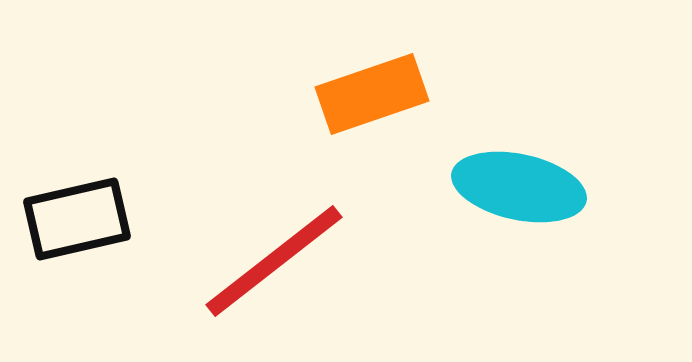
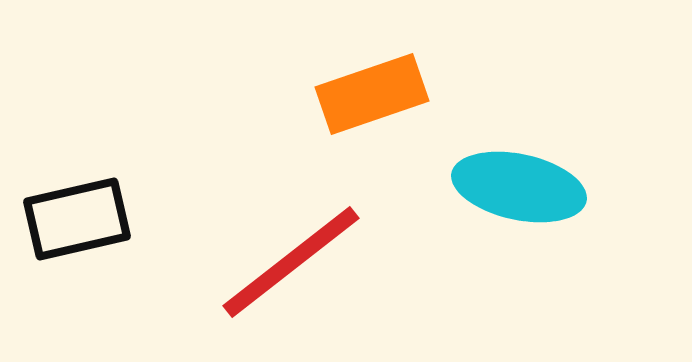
red line: moved 17 px right, 1 px down
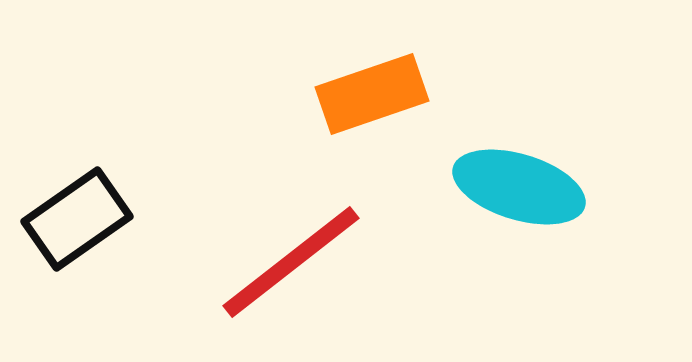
cyan ellipse: rotated 5 degrees clockwise
black rectangle: rotated 22 degrees counterclockwise
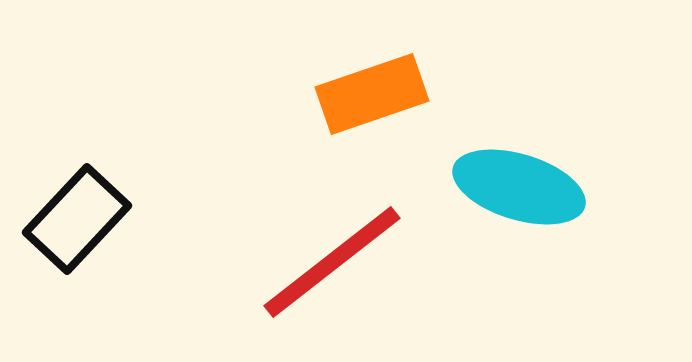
black rectangle: rotated 12 degrees counterclockwise
red line: moved 41 px right
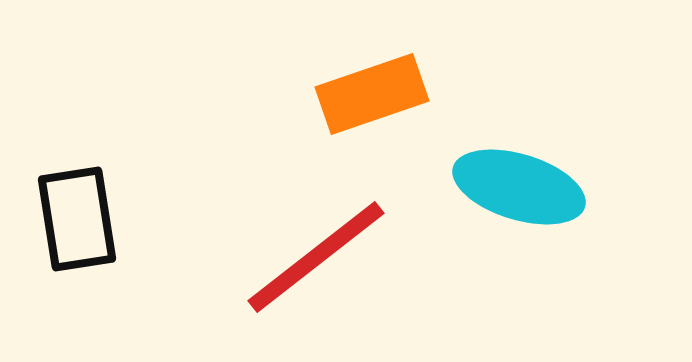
black rectangle: rotated 52 degrees counterclockwise
red line: moved 16 px left, 5 px up
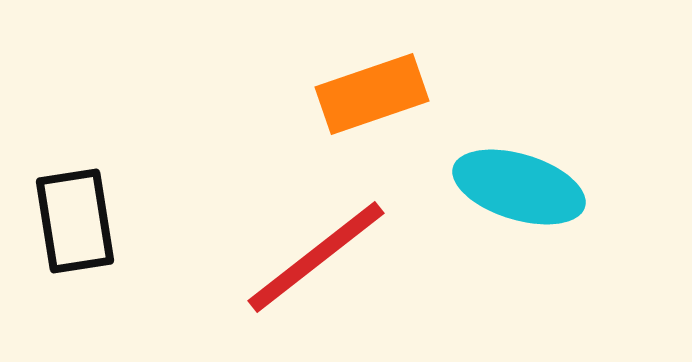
black rectangle: moved 2 px left, 2 px down
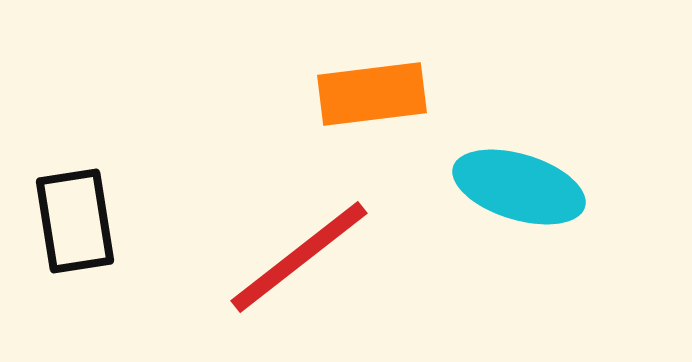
orange rectangle: rotated 12 degrees clockwise
red line: moved 17 px left
